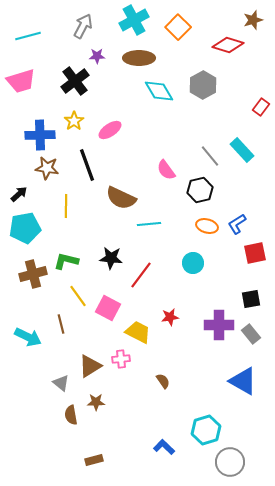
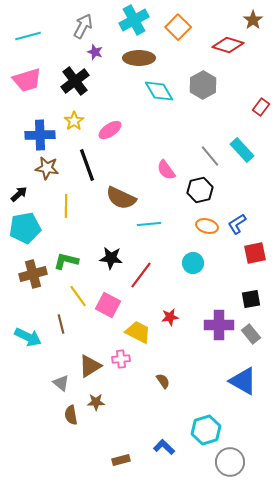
brown star at (253, 20): rotated 18 degrees counterclockwise
purple star at (97, 56): moved 2 px left, 4 px up; rotated 21 degrees clockwise
pink trapezoid at (21, 81): moved 6 px right, 1 px up
pink square at (108, 308): moved 3 px up
brown rectangle at (94, 460): moved 27 px right
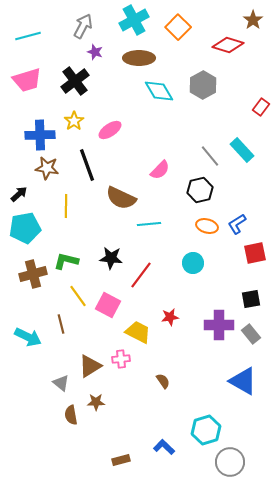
pink semicircle at (166, 170): moved 6 px left; rotated 100 degrees counterclockwise
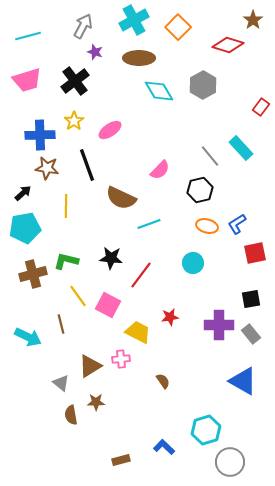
cyan rectangle at (242, 150): moved 1 px left, 2 px up
black arrow at (19, 194): moved 4 px right, 1 px up
cyan line at (149, 224): rotated 15 degrees counterclockwise
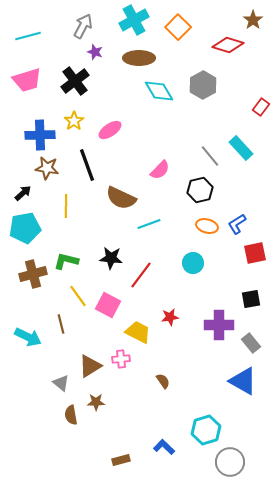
gray rectangle at (251, 334): moved 9 px down
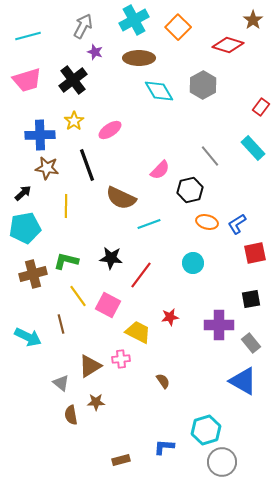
black cross at (75, 81): moved 2 px left, 1 px up
cyan rectangle at (241, 148): moved 12 px right
black hexagon at (200, 190): moved 10 px left
orange ellipse at (207, 226): moved 4 px up
blue L-shape at (164, 447): rotated 40 degrees counterclockwise
gray circle at (230, 462): moved 8 px left
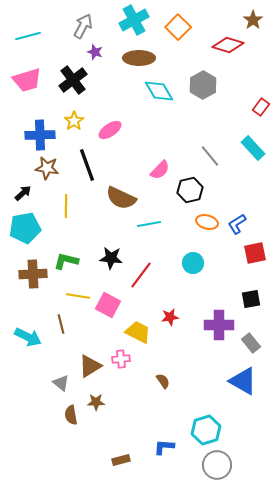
cyan line at (149, 224): rotated 10 degrees clockwise
brown cross at (33, 274): rotated 12 degrees clockwise
yellow line at (78, 296): rotated 45 degrees counterclockwise
gray circle at (222, 462): moved 5 px left, 3 px down
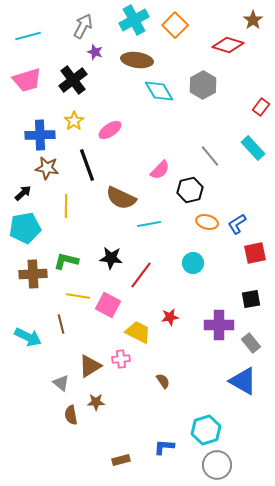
orange square at (178, 27): moved 3 px left, 2 px up
brown ellipse at (139, 58): moved 2 px left, 2 px down; rotated 8 degrees clockwise
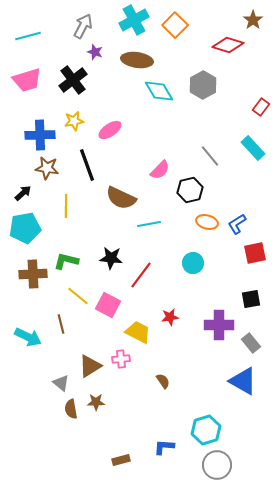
yellow star at (74, 121): rotated 24 degrees clockwise
yellow line at (78, 296): rotated 30 degrees clockwise
brown semicircle at (71, 415): moved 6 px up
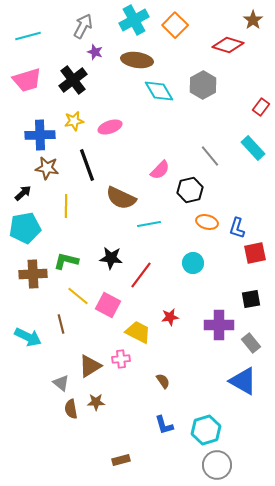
pink ellipse at (110, 130): moved 3 px up; rotated 15 degrees clockwise
blue L-shape at (237, 224): moved 4 px down; rotated 40 degrees counterclockwise
blue L-shape at (164, 447): moved 22 px up; rotated 110 degrees counterclockwise
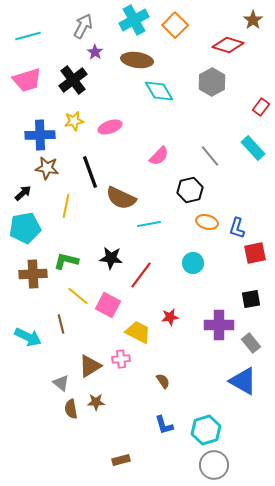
purple star at (95, 52): rotated 14 degrees clockwise
gray hexagon at (203, 85): moved 9 px right, 3 px up
black line at (87, 165): moved 3 px right, 7 px down
pink semicircle at (160, 170): moved 1 px left, 14 px up
yellow line at (66, 206): rotated 10 degrees clockwise
gray circle at (217, 465): moved 3 px left
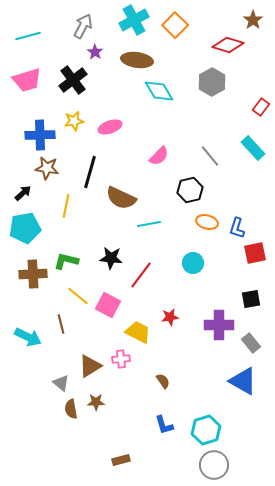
black line at (90, 172): rotated 36 degrees clockwise
